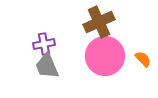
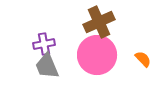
pink circle: moved 8 px left, 1 px up
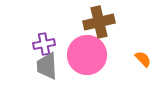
brown cross: rotated 12 degrees clockwise
pink circle: moved 10 px left
gray trapezoid: rotated 20 degrees clockwise
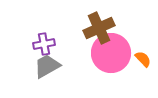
brown cross: moved 6 px down; rotated 12 degrees counterclockwise
pink circle: moved 24 px right, 2 px up
gray trapezoid: rotated 64 degrees clockwise
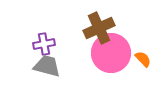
gray trapezoid: rotated 44 degrees clockwise
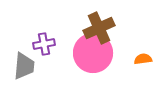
pink circle: moved 18 px left
orange semicircle: rotated 54 degrees counterclockwise
gray trapezoid: moved 23 px left; rotated 80 degrees clockwise
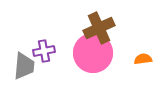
purple cross: moved 7 px down
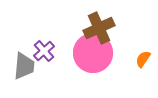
purple cross: rotated 30 degrees counterclockwise
orange semicircle: rotated 48 degrees counterclockwise
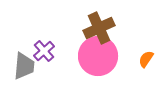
pink circle: moved 5 px right, 3 px down
orange semicircle: moved 3 px right
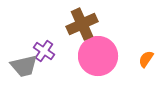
brown cross: moved 17 px left, 4 px up
purple cross: rotated 15 degrees counterclockwise
gray trapezoid: rotated 72 degrees clockwise
